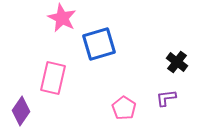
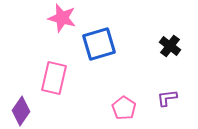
pink star: rotated 12 degrees counterclockwise
black cross: moved 7 px left, 16 px up
pink rectangle: moved 1 px right
purple L-shape: moved 1 px right
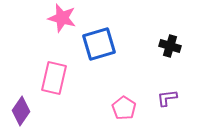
black cross: rotated 20 degrees counterclockwise
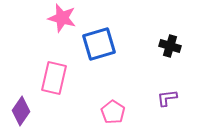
pink pentagon: moved 11 px left, 4 px down
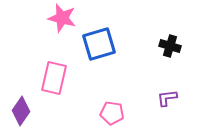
pink pentagon: moved 1 px left, 1 px down; rotated 25 degrees counterclockwise
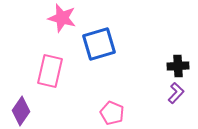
black cross: moved 8 px right, 20 px down; rotated 20 degrees counterclockwise
pink rectangle: moved 4 px left, 7 px up
purple L-shape: moved 9 px right, 5 px up; rotated 140 degrees clockwise
pink pentagon: rotated 15 degrees clockwise
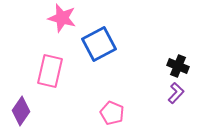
blue square: rotated 12 degrees counterclockwise
black cross: rotated 25 degrees clockwise
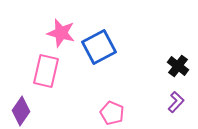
pink star: moved 1 px left, 15 px down
blue square: moved 3 px down
black cross: rotated 15 degrees clockwise
pink rectangle: moved 4 px left
purple L-shape: moved 9 px down
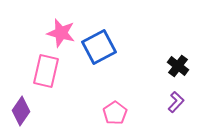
pink pentagon: moved 3 px right; rotated 15 degrees clockwise
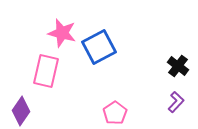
pink star: moved 1 px right
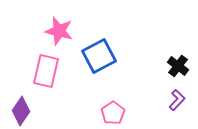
pink star: moved 3 px left, 2 px up
blue square: moved 9 px down
purple L-shape: moved 1 px right, 2 px up
pink pentagon: moved 2 px left
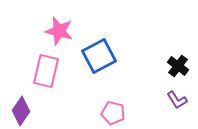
purple L-shape: rotated 105 degrees clockwise
pink pentagon: rotated 25 degrees counterclockwise
